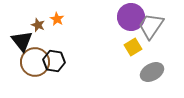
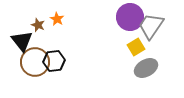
purple circle: moved 1 px left
yellow square: moved 3 px right
black hexagon: rotated 15 degrees counterclockwise
gray ellipse: moved 6 px left, 4 px up
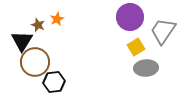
orange star: rotated 16 degrees clockwise
gray trapezoid: moved 12 px right, 5 px down
black triangle: rotated 10 degrees clockwise
black hexagon: moved 21 px down
gray ellipse: rotated 25 degrees clockwise
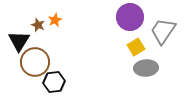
orange star: moved 2 px left, 1 px down
black triangle: moved 3 px left
